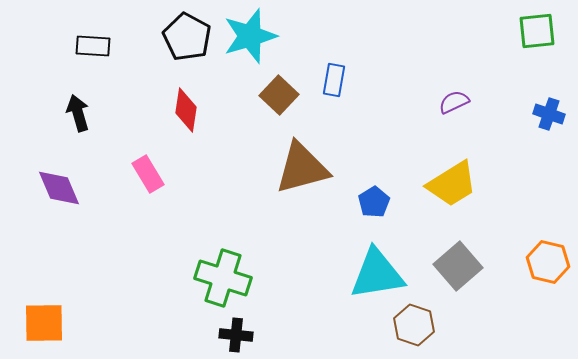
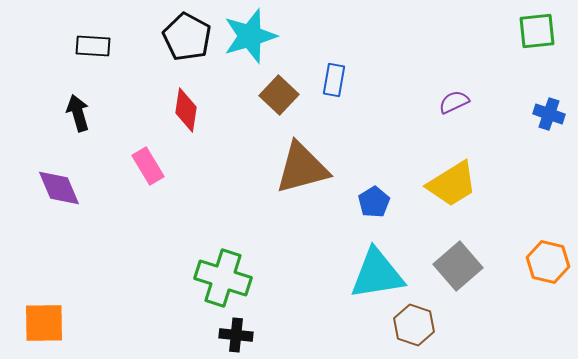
pink rectangle: moved 8 px up
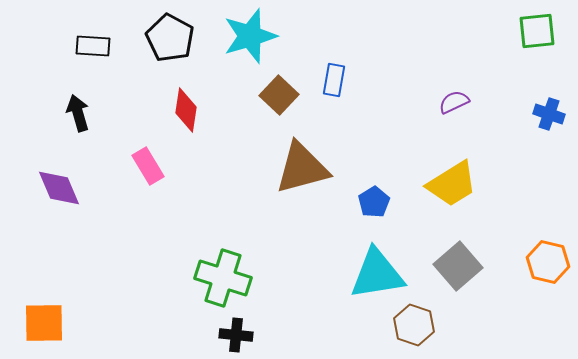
black pentagon: moved 17 px left, 1 px down
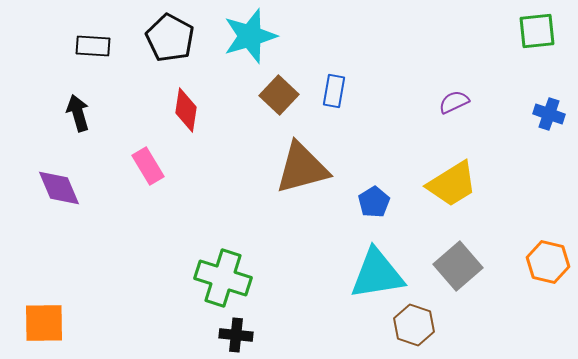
blue rectangle: moved 11 px down
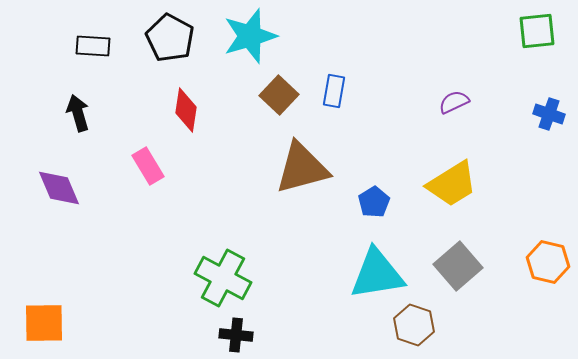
green cross: rotated 10 degrees clockwise
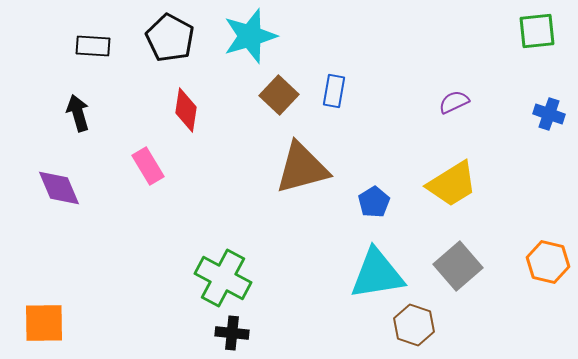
black cross: moved 4 px left, 2 px up
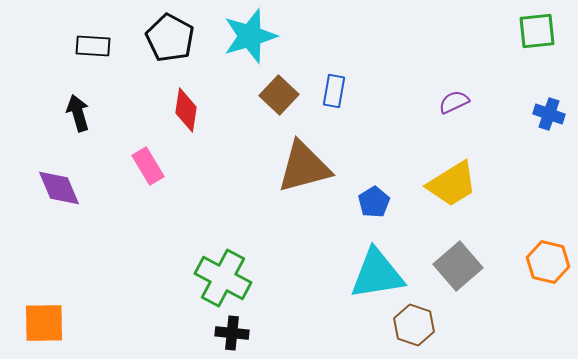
brown triangle: moved 2 px right, 1 px up
